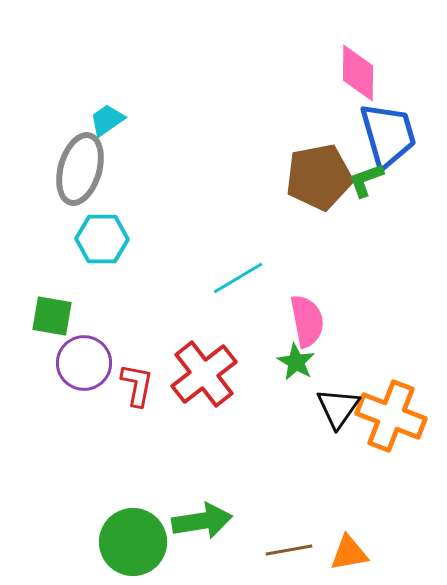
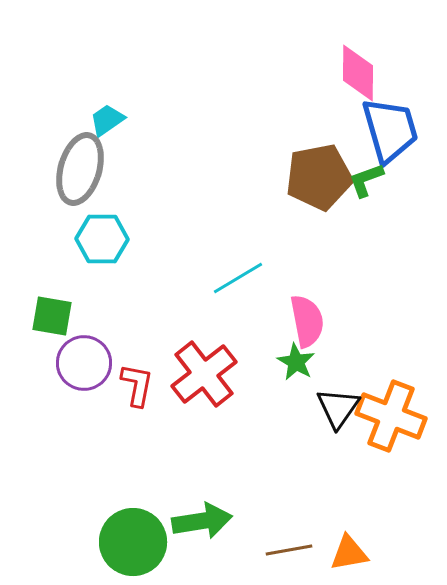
blue trapezoid: moved 2 px right, 5 px up
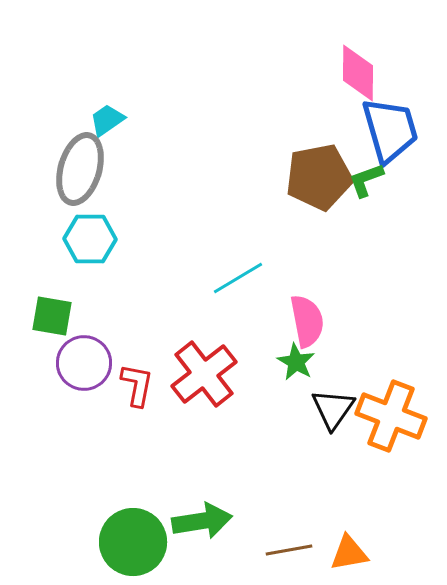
cyan hexagon: moved 12 px left
black triangle: moved 5 px left, 1 px down
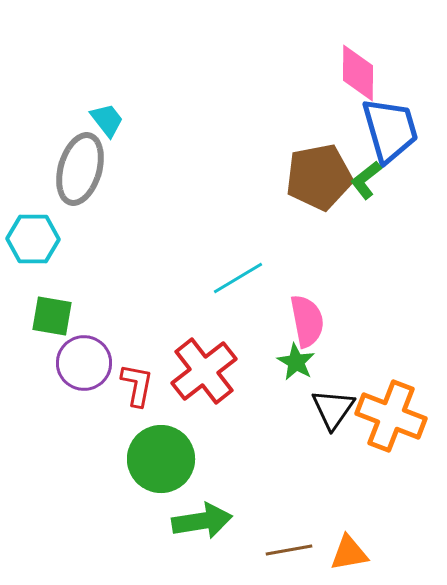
cyan trapezoid: rotated 87 degrees clockwise
green L-shape: rotated 18 degrees counterclockwise
cyan hexagon: moved 57 px left
red cross: moved 3 px up
green circle: moved 28 px right, 83 px up
